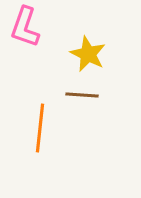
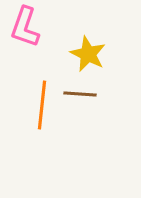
brown line: moved 2 px left, 1 px up
orange line: moved 2 px right, 23 px up
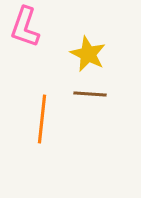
brown line: moved 10 px right
orange line: moved 14 px down
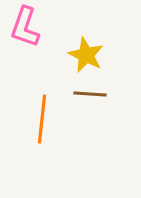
yellow star: moved 2 px left, 1 px down
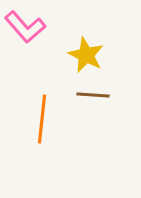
pink L-shape: rotated 60 degrees counterclockwise
brown line: moved 3 px right, 1 px down
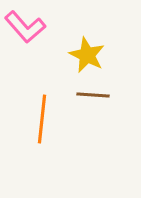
yellow star: moved 1 px right
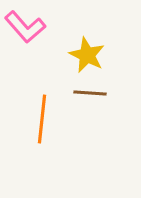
brown line: moved 3 px left, 2 px up
